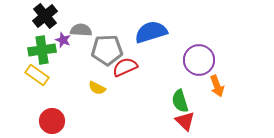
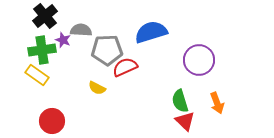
orange arrow: moved 17 px down
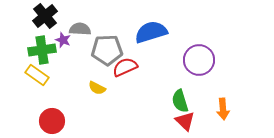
gray semicircle: moved 1 px left, 1 px up
orange arrow: moved 6 px right, 6 px down; rotated 15 degrees clockwise
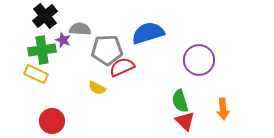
blue semicircle: moved 3 px left, 1 px down
red semicircle: moved 3 px left
yellow rectangle: moved 1 px left, 1 px up; rotated 10 degrees counterclockwise
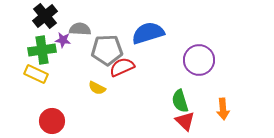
purple star: rotated 14 degrees counterclockwise
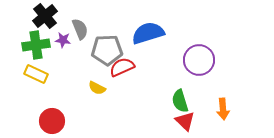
gray semicircle: rotated 65 degrees clockwise
green cross: moved 6 px left, 5 px up
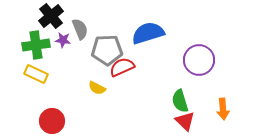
black cross: moved 6 px right
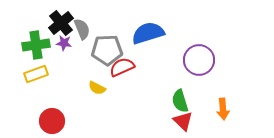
black cross: moved 10 px right, 7 px down
gray semicircle: moved 2 px right
purple star: moved 1 px right, 3 px down
yellow rectangle: rotated 45 degrees counterclockwise
red triangle: moved 2 px left
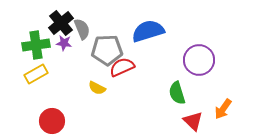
blue semicircle: moved 2 px up
yellow rectangle: rotated 10 degrees counterclockwise
green semicircle: moved 3 px left, 8 px up
orange arrow: rotated 40 degrees clockwise
red triangle: moved 10 px right
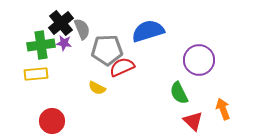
green cross: moved 5 px right
yellow rectangle: rotated 25 degrees clockwise
green semicircle: moved 2 px right; rotated 10 degrees counterclockwise
orange arrow: rotated 125 degrees clockwise
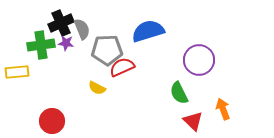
black cross: rotated 15 degrees clockwise
purple star: moved 2 px right
yellow rectangle: moved 19 px left, 2 px up
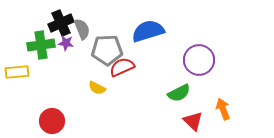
green semicircle: rotated 90 degrees counterclockwise
